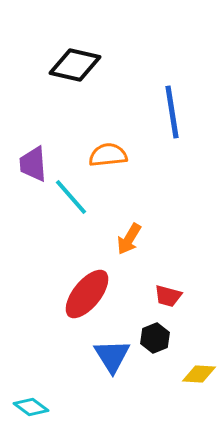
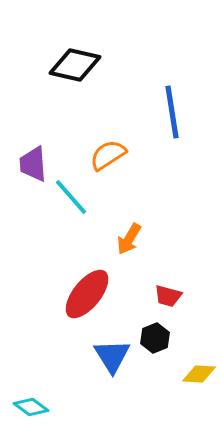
orange semicircle: rotated 27 degrees counterclockwise
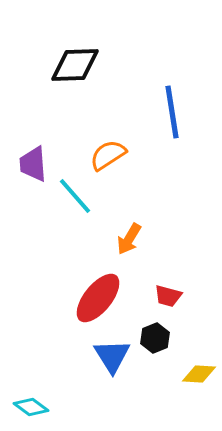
black diamond: rotated 15 degrees counterclockwise
cyan line: moved 4 px right, 1 px up
red ellipse: moved 11 px right, 4 px down
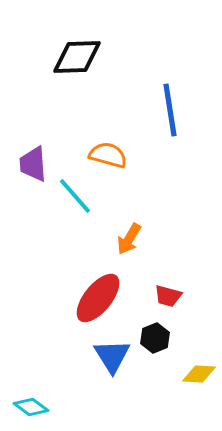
black diamond: moved 2 px right, 8 px up
blue line: moved 2 px left, 2 px up
orange semicircle: rotated 48 degrees clockwise
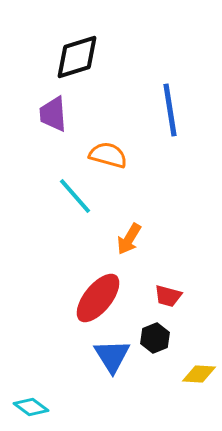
black diamond: rotated 15 degrees counterclockwise
purple trapezoid: moved 20 px right, 50 px up
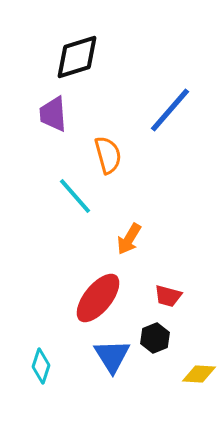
blue line: rotated 50 degrees clockwise
orange semicircle: rotated 60 degrees clockwise
cyan diamond: moved 10 px right, 41 px up; rotated 72 degrees clockwise
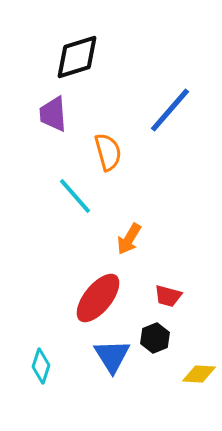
orange semicircle: moved 3 px up
